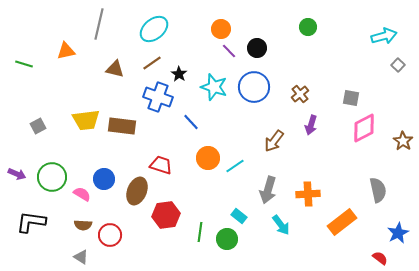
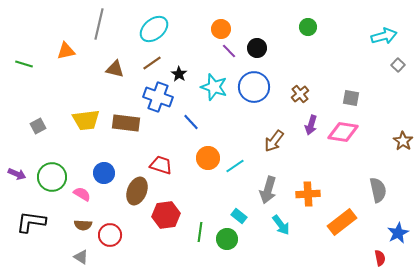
brown rectangle at (122, 126): moved 4 px right, 3 px up
pink diamond at (364, 128): moved 21 px left, 4 px down; rotated 36 degrees clockwise
blue circle at (104, 179): moved 6 px up
red semicircle at (380, 258): rotated 42 degrees clockwise
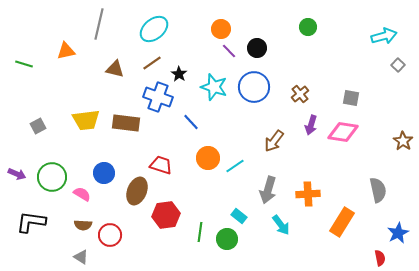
orange rectangle at (342, 222): rotated 20 degrees counterclockwise
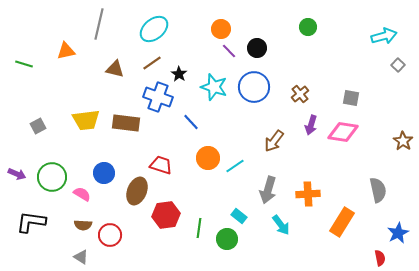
green line at (200, 232): moved 1 px left, 4 px up
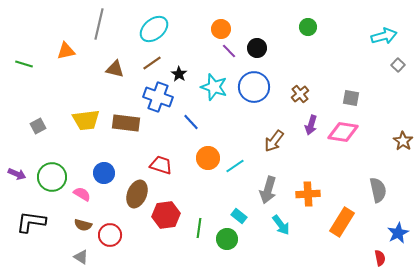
brown ellipse at (137, 191): moved 3 px down
brown semicircle at (83, 225): rotated 12 degrees clockwise
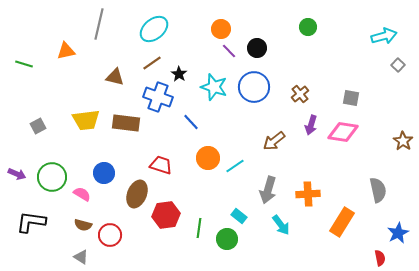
brown triangle at (115, 69): moved 8 px down
brown arrow at (274, 141): rotated 15 degrees clockwise
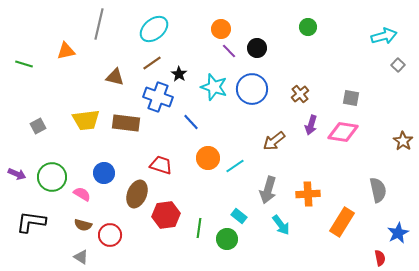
blue circle at (254, 87): moved 2 px left, 2 px down
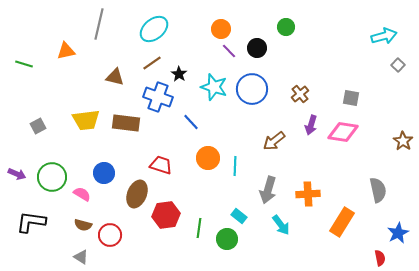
green circle at (308, 27): moved 22 px left
cyan line at (235, 166): rotated 54 degrees counterclockwise
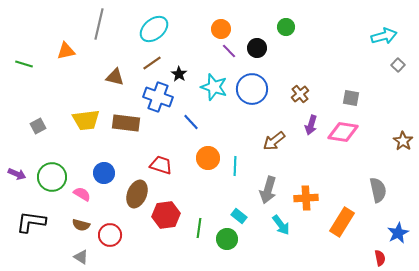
orange cross at (308, 194): moved 2 px left, 4 px down
brown semicircle at (83, 225): moved 2 px left
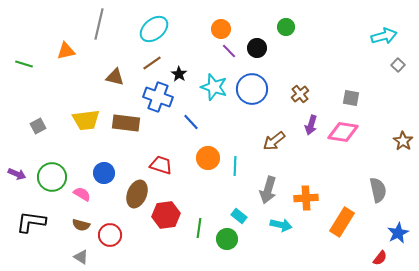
cyan arrow at (281, 225): rotated 40 degrees counterclockwise
red semicircle at (380, 258): rotated 49 degrees clockwise
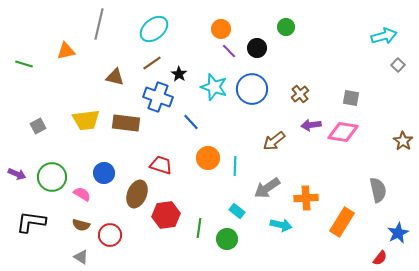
purple arrow at (311, 125): rotated 66 degrees clockwise
gray arrow at (268, 190): moved 1 px left, 2 px up; rotated 40 degrees clockwise
cyan rectangle at (239, 216): moved 2 px left, 5 px up
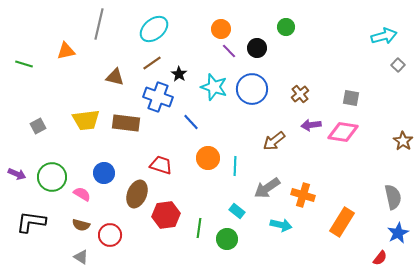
gray semicircle at (378, 190): moved 15 px right, 7 px down
orange cross at (306, 198): moved 3 px left, 3 px up; rotated 20 degrees clockwise
